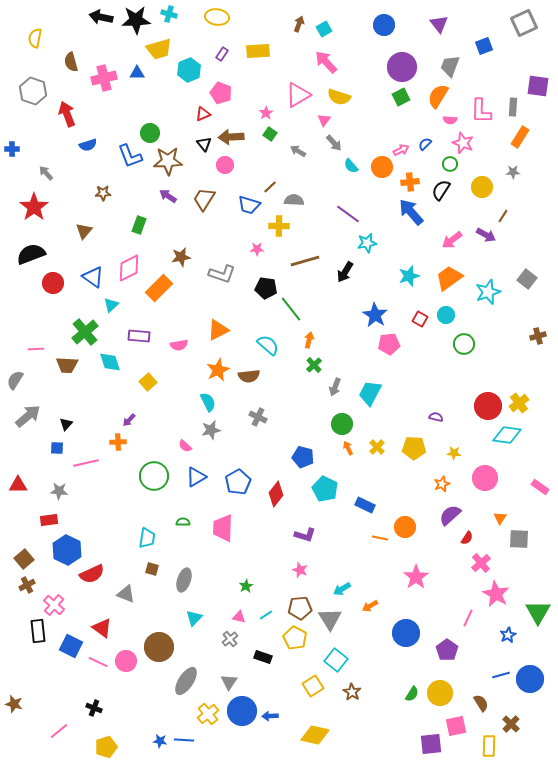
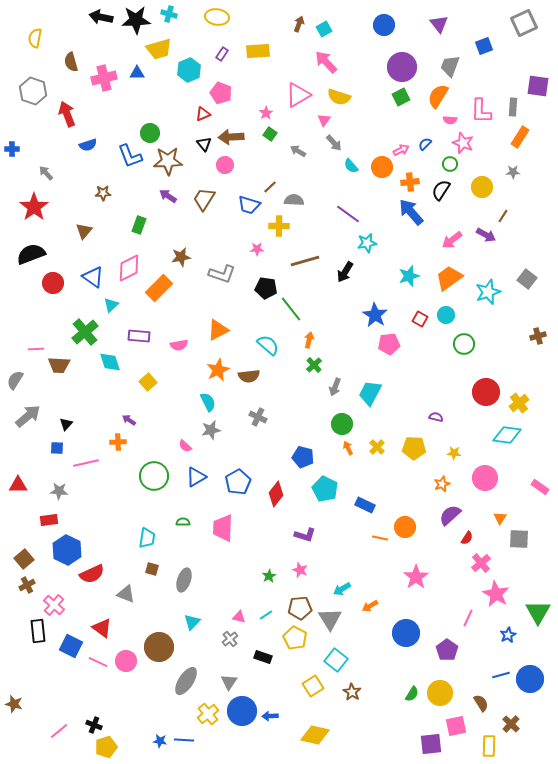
brown trapezoid at (67, 365): moved 8 px left
red circle at (488, 406): moved 2 px left, 14 px up
purple arrow at (129, 420): rotated 80 degrees clockwise
green star at (246, 586): moved 23 px right, 10 px up
cyan triangle at (194, 618): moved 2 px left, 4 px down
black cross at (94, 708): moved 17 px down
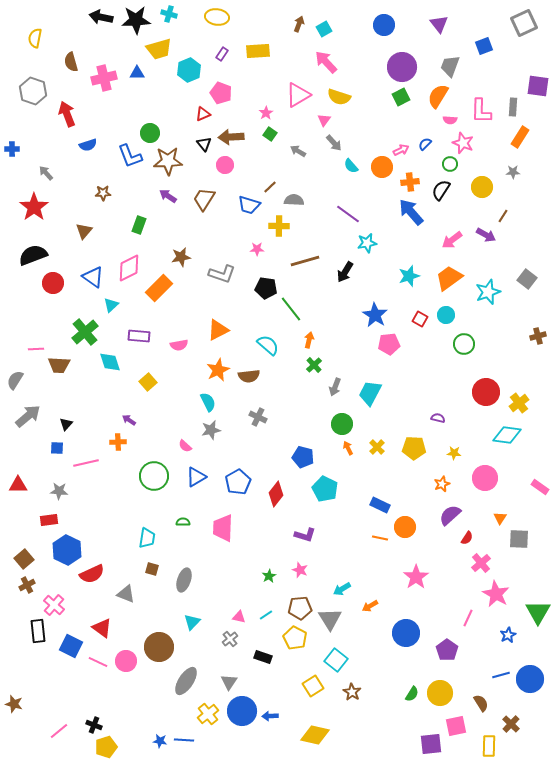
black semicircle at (31, 254): moved 2 px right, 1 px down
purple semicircle at (436, 417): moved 2 px right, 1 px down
blue rectangle at (365, 505): moved 15 px right
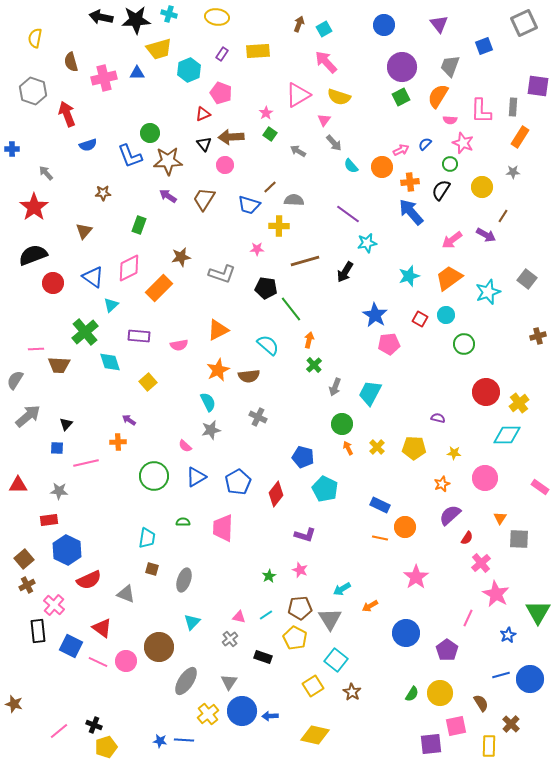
cyan diamond at (507, 435): rotated 8 degrees counterclockwise
red semicircle at (92, 574): moved 3 px left, 6 px down
